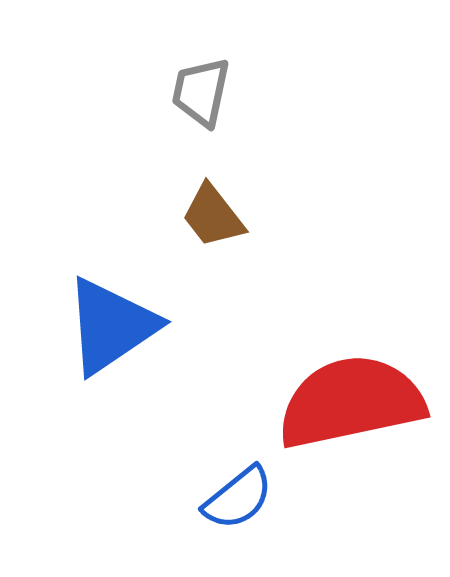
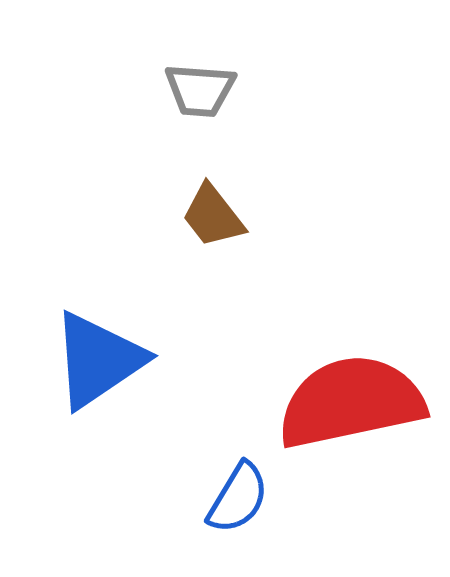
gray trapezoid: moved 1 px left, 2 px up; rotated 98 degrees counterclockwise
blue triangle: moved 13 px left, 34 px down
blue semicircle: rotated 20 degrees counterclockwise
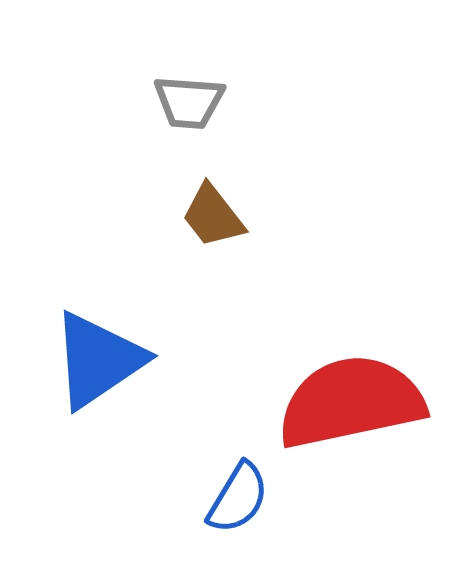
gray trapezoid: moved 11 px left, 12 px down
